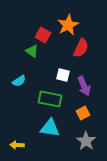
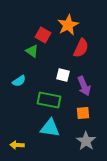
green rectangle: moved 1 px left, 1 px down
orange square: rotated 24 degrees clockwise
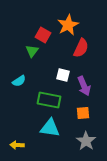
green triangle: rotated 32 degrees clockwise
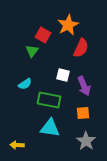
cyan semicircle: moved 6 px right, 3 px down
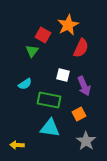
orange square: moved 4 px left, 1 px down; rotated 24 degrees counterclockwise
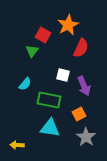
cyan semicircle: rotated 16 degrees counterclockwise
gray star: moved 4 px up
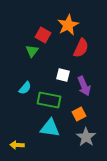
cyan semicircle: moved 4 px down
